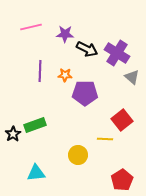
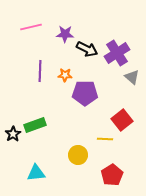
purple cross: rotated 25 degrees clockwise
red pentagon: moved 10 px left, 5 px up
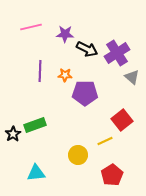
yellow line: moved 2 px down; rotated 28 degrees counterclockwise
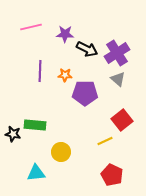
gray triangle: moved 14 px left, 2 px down
green rectangle: rotated 25 degrees clockwise
black star: rotated 28 degrees counterclockwise
yellow circle: moved 17 px left, 3 px up
red pentagon: rotated 15 degrees counterclockwise
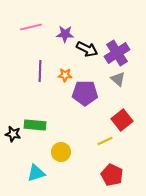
cyan triangle: rotated 12 degrees counterclockwise
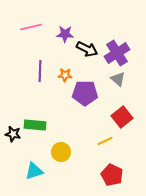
red square: moved 3 px up
cyan triangle: moved 2 px left, 2 px up
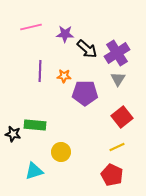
black arrow: rotated 15 degrees clockwise
orange star: moved 1 px left, 1 px down
gray triangle: rotated 21 degrees clockwise
yellow line: moved 12 px right, 6 px down
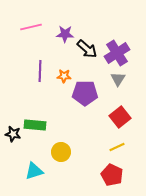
red square: moved 2 px left
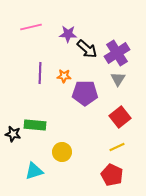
purple star: moved 3 px right
purple line: moved 2 px down
yellow circle: moved 1 px right
